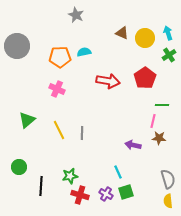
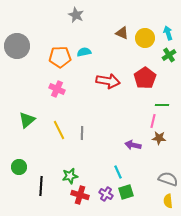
gray semicircle: rotated 54 degrees counterclockwise
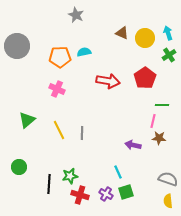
black line: moved 8 px right, 2 px up
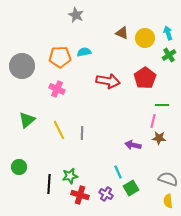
gray circle: moved 5 px right, 20 px down
green square: moved 5 px right, 4 px up; rotated 14 degrees counterclockwise
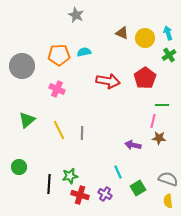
orange pentagon: moved 1 px left, 2 px up
green square: moved 7 px right
purple cross: moved 1 px left
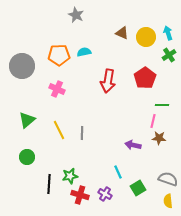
yellow circle: moved 1 px right, 1 px up
red arrow: rotated 90 degrees clockwise
green circle: moved 8 px right, 10 px up
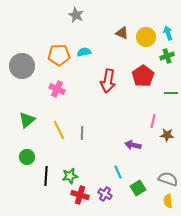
green cross: moved 2 px left, 1 px down; rotated 16 degrees clockwise
red pentagon: moved 2 px left, 2 px up
green line: moved 9 px right, 12 px up
brown star: moved 8 px right, 3 px up
black line: moved 3 px left, 8 px up
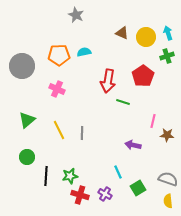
green line: moved 48 px left, 9 px down; rotated 16 degrees clockwise
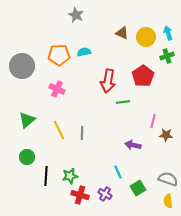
green line: rotated 24 degrees counterclockwise
brown star: moved 1 px left
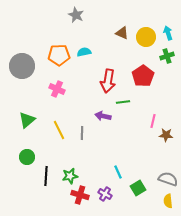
purple arrow: moved 30 px left, 29 px up
